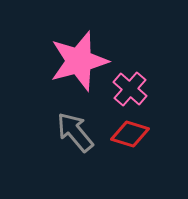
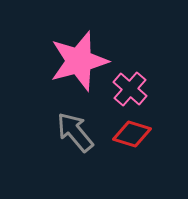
red diamond: moved 2 px right
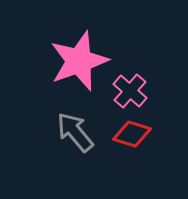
pink star: rotated 4 degrees counterclockwise
pink cross: moved 2 px down
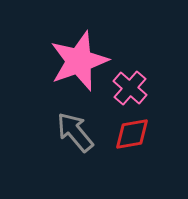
pink cross: moved 3 px up
red diamond: rotated 27 degrees counterclockwise
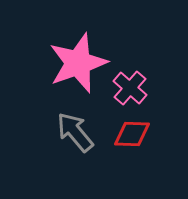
pink star: moved 1 px left, 2 px down
red diamond: rotated 12 degrees clockwise
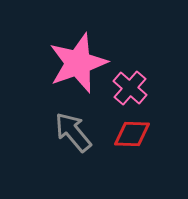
gray arrow: moved 2 px left
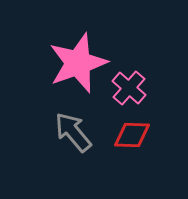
pink cross: moved 1 px left
red diamond: moved 1 px down
